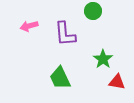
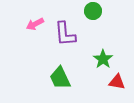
pink arrow: moved 6 px right, 2 px up; rotated 12 degrees counterclockwise
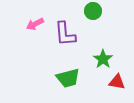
green trapezoid: moved 8 px right; rotated 80 degrees counterclockwise
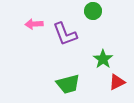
pink arrow: moved 1 px left; rotated 24 degrees clockwise
purple L-shape: rotated 16 degrees counterclockwise
green trapezoid: moved 6 px down
red triangle: rotated 36 degrees counterclockwise
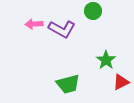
purple L-shape: moved 3 px left, 5 px up; rotated 40 degrees counterclockwise
green star: moved 3 px right, 1 px down
red triangle: moved 4 px right
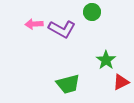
green circle: moved 1 px left, 1 px down
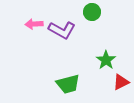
purple L-shape: moved 1 px down
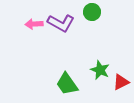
purple L-shape: moved 1 px left, 7 px up
green star: moved 6 px left, 10 px down; rotated 12 degrees counterclockwise
green trapezoid: moved 1 px left; rotated 70 degrees clockwise
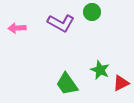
pink arrow: moved 17 px left, 4 px down
red triangle: moved 1 px down
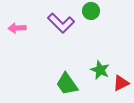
green circle: moved 1 px left, 1 px up
purple L-shape: rotated 16 degrees clockwise
